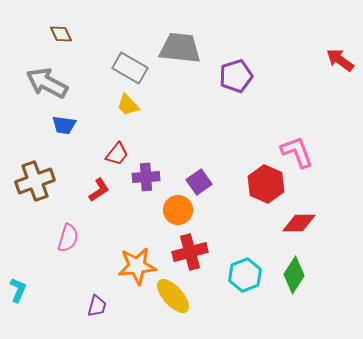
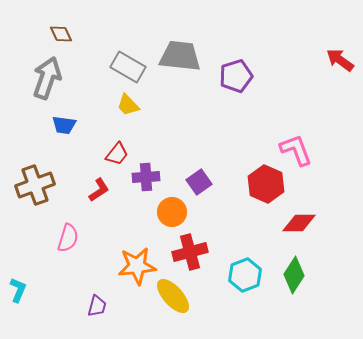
gray trapezoid: moved 8 px down
gray rectangle: moved 2 px left, 1 px up
gray arrow: moved 5 px up; rotated 81 degrees clockwise
pink L-shape: moved 1 px left, 2 px up
brown cross: moved 4 px down
orange circle: moved 6 px left, 2 px down
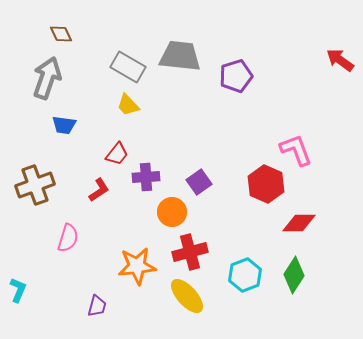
yellow ellipse: moved 14 px right
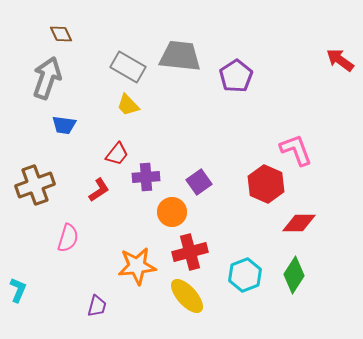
purple pentagon: rotated 16 degrees counterclockwise
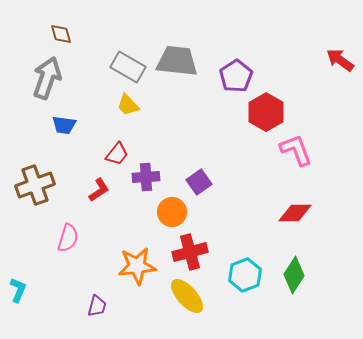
brown diamond: rotated 10 degrees clockwise
gray trapezoid: moved 3 px left, 5 px down
red hexagon: moved 72 px up; rotated 6 degrees clockwise
red diamond: moved 4 px left, 10 px up
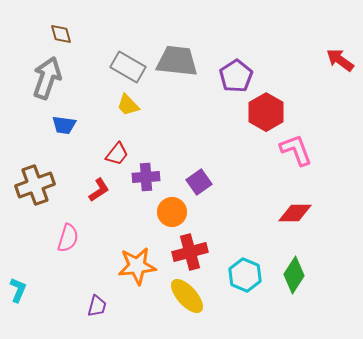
cyan hexagon: rotated 16 degrees counterclockwise
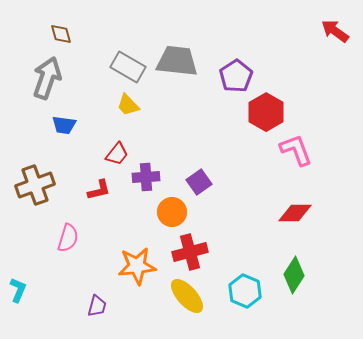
red arrow: moved 5 px left, 29 px up
red L-shape: rotated 20 degrees clockwise
cyan hexagon: moved 16 px down
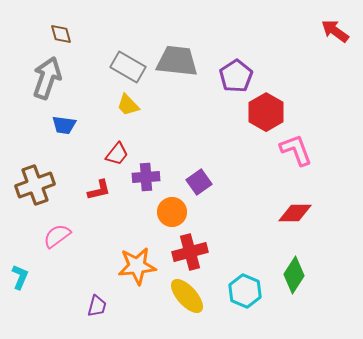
pink semicircle: moved 11 px left, 2 px up; rotated 144 degrees counterclockwise
cyan L-shape: moved 2 px right, 13 px up
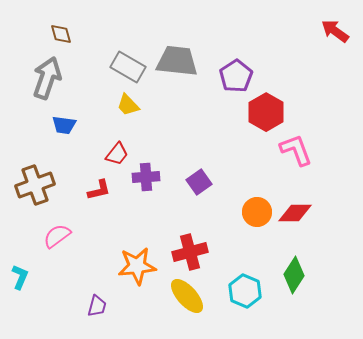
orange circle: moved 85 px right
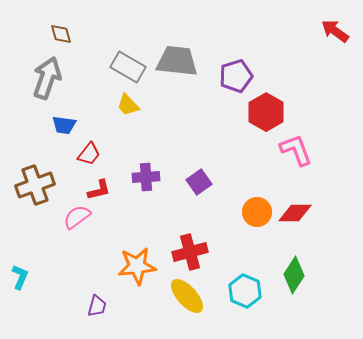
purple pentagon: rotated 16 degrees clockwise
red trapezoid: moved 28 px left
pink semicircle: moved 20 px right, 19 px up
